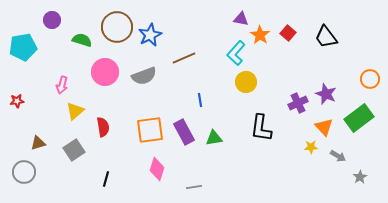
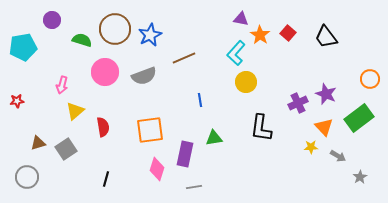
brown circle: moved 2 px left, 2 px down
purple rectangle: moved 1 px right, 22 px down; rotated 40 degrees clockwise
gray square: moved 8 px left, 1 px up
gray circle: moved 3 px right, 5 px down
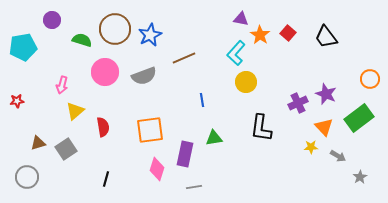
blue line: moved 2 px right
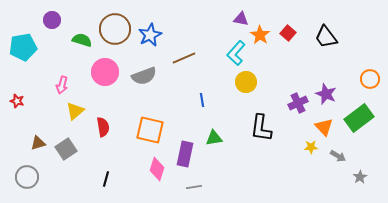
red star: rotated 24 degrees clockwise
orange square: rotated 20 degrees clockwise
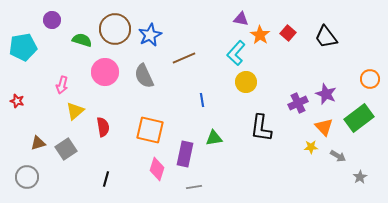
gray semicircle: rotated 85 degrees clockwise
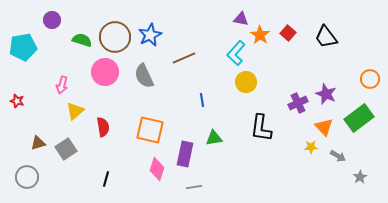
brown circle: moved 8 px down
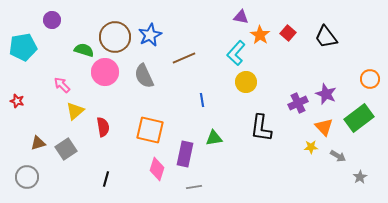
purple triangle: moved 2 px up
green semicircle: moved 2 px right, 10 px down
pink arrow: rotated 120 degrees clockwise
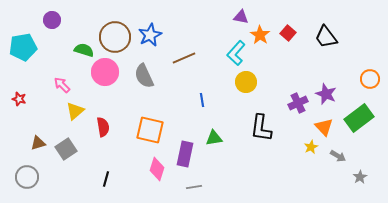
red star: moved 2 px right, 2 px up
yellow star: rotated 24 degrees counterclockwise
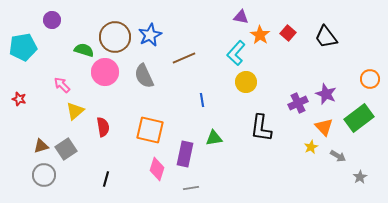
brown triangle: moved 3 px right, 3 px down
gray circle: moved 17 px right, 2 px up
gray line: moved 3 px left, 1 px down
